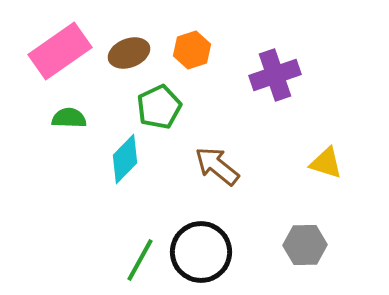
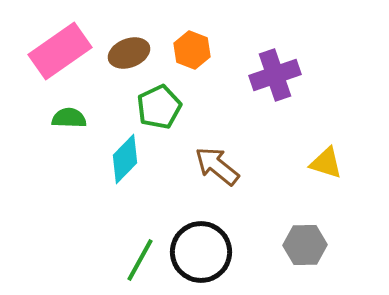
orange hexagon: rotated 21 degrees counterclockwise
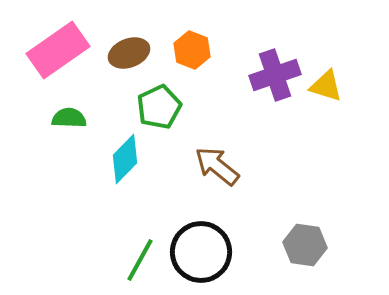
pink rectangle: moved 2 px left, 1 px up
yellow triangle: moved 77 px up
gray hexagon: rotated 9 degrees clockwise
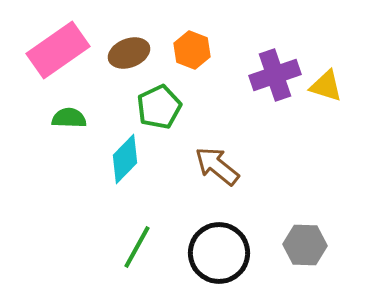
gray hexagon: rotated 6 degrees counterclockwise
black circle: moved 18 px right, 1 px down
green line: moved 3 px left, 13 px up
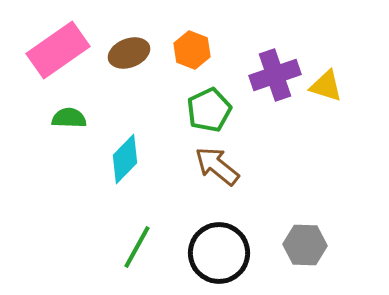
green pentagon: moved 50 px right, 3 px down
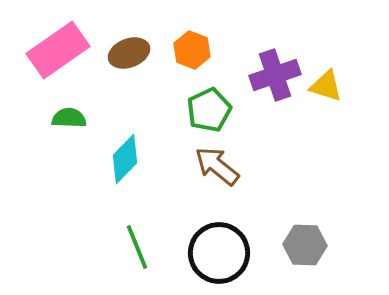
green line: rotated 51 degrees counterclockwise
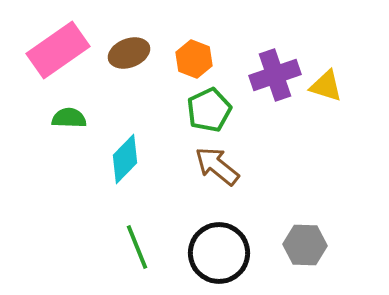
orange hexagon: moved 2 px right, 9 px down
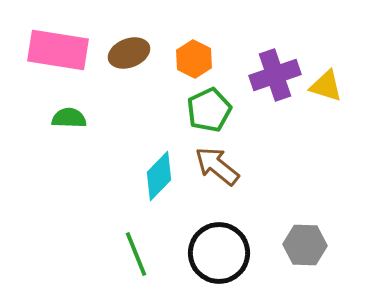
pink rectangle: rotated 44 degrees clockwise
orange hexagon: rotated 6 degrees clockwise
cyan diamond: moved 34 px right, 17 px down
green line: moved 1 px left, 7 px down
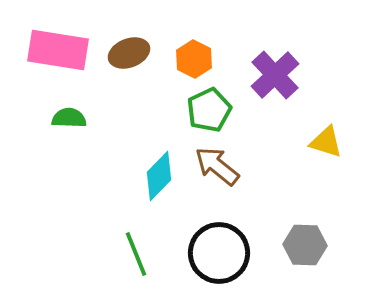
purple cross: rotated 24 degrees counterclockwise
yellow triangle: moved 56 px down
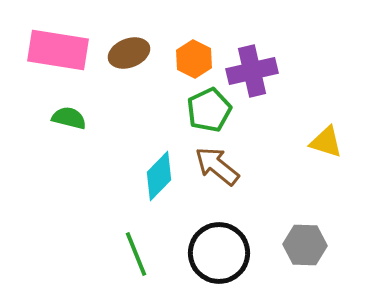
purple cross: moved 23 px left, 4 px up; rotated 30 degrees clockwise
green semicircle: rotated 12 degrees clockwise
